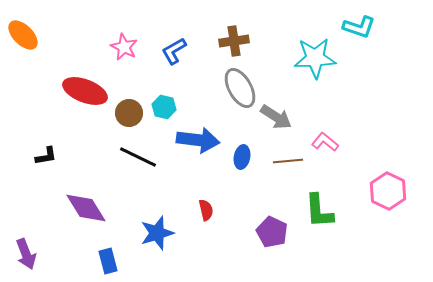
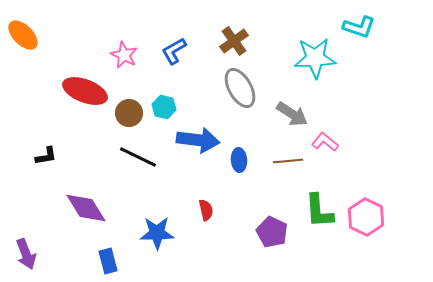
brown cross: rotated 28 degrees counterclockwise
pink star: moved 8 px down
gray arrow: moved 16 px right, 3 px up
blue ellipse: moved 3 px left, 3 px down; rotated 15 degrees counterclockwise
pink hexagon: moved 22 px left, 26 px down
blue star: rotated 16 degrees clockwise
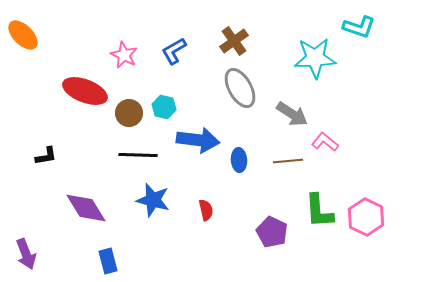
black line: moved 2 px up; rotated 24 degrees counterclockwise
blue star: moved 4 px left, 33 px up; rotated 16 degrees clockwise
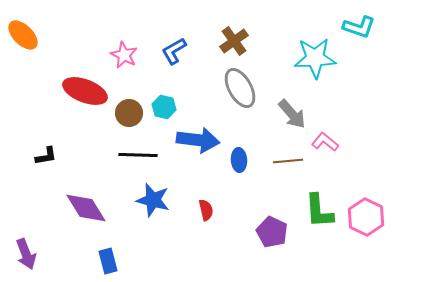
gray arrow: rotated 16 degrees clockwise
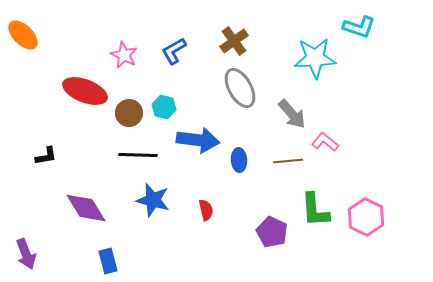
green L-shape: moved 4 px left, 1 px up
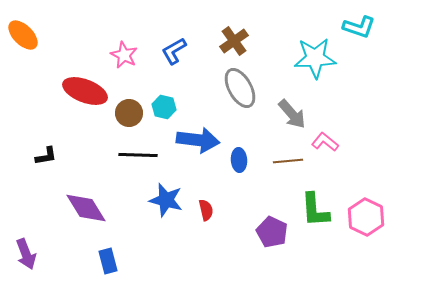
blue star: moved 13 px right
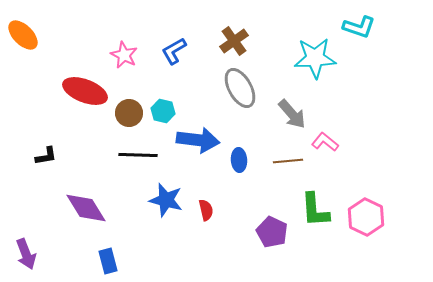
cyan hexagon: moved 1 px left, 4 px down
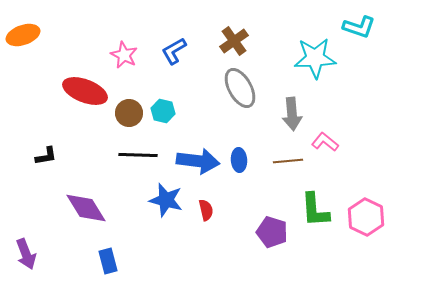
orange ellipse: rotated 64 degrees counterclockwise
gray arrow: rotated 36 degrees clockwise
blue arrow: moved 21 px down
purple pentagon: rotated 8 degrees counterclockwise
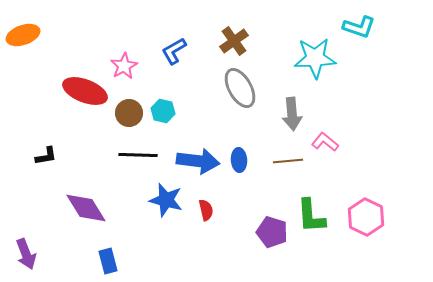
pink star: moved 11 px down; rotated 16 degrees clockwise
green L-shape: moved 4 px left, 6 px down
